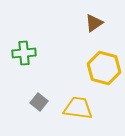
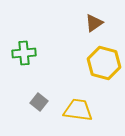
yellow hexagon: moved 5 px up
yellow trapezoid: moved 2 px down
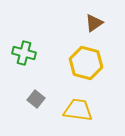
green cross: rotated 20 degrees clockwise
yellow hexagon: moved 18 px left
gray square: moved 3 px left, 3 px up
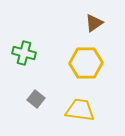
yellow hexagon: rotated 16 degrees counterclockwise
yellow trapezoid: moved 2 px right
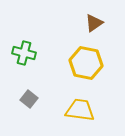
yellow hexagon: rotated 12 degrees clockwise
gray square: moved 7 px left
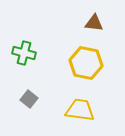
brown triangle: rotated 42 degrees clockwise
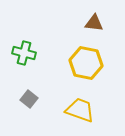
yellow trapezoid: rotated 12 degrees clockwise
